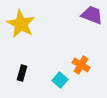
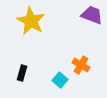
yellow star: moved 10 px right, 3 px up
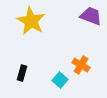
purple trapezoid: moved 1 px left, 1 px down
